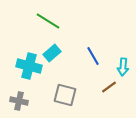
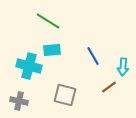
cyan rectangle: moved 3 px up; rotated 36 degrees clockwise
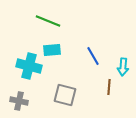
green line: rotated 10 degrees counterclockwise
brown line: rotated 49 degrees counterclockwise
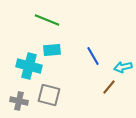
green line: moved 1 px left, 1 px up
cyan arrow: rotated 72 degrees clockwise
brown line: rotated 35 degrees clockwise
gray square: moved 16 px left
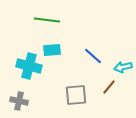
green line: rotated 15 degrees counterclockwise
blue line: rotated 18 degrees counterclockwise
gray square: moved 27 px right; rotated 20 degrees counterclockwise
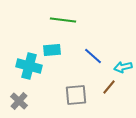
green line: moved 16 px right
gray cross: rotated 30 degrees clockwise
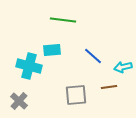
brown line: rotated 42 degrees clockwise
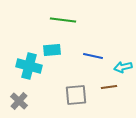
blue line: rotated 30 degrees counterclockwise
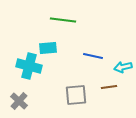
cyan rectangle: moved 4 px left, 2 px up
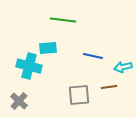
gray square: moved 3 px right
